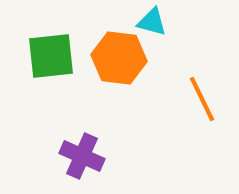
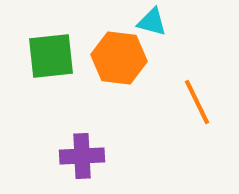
orange line: moved 5 px left, 3 px down
purple cross: rotated 27 degrees counterclockwise
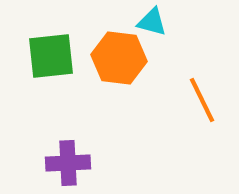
orange line: moved 5 px right, 2 px up
purple cross: moved 14 px left, 7 px down
